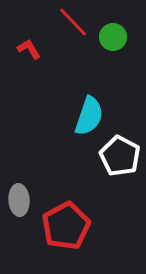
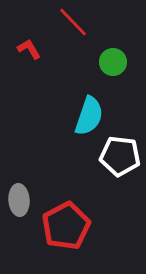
green circle: moved 25 px down
white pentagon: rotated 21 degrees counterclockwise
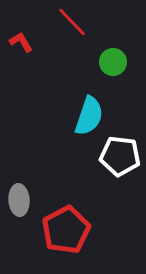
red line: moved 1 px left
red L-shape: moved 8 px left, 7 px up
red pentagon: moved 4 px down
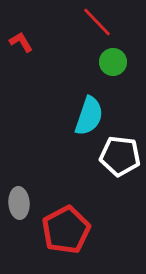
red line: moved 25 px right
gray ellipse: moved 3 px down
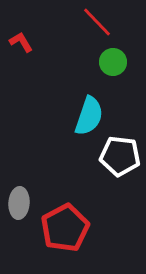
gray ellipse: rotated 8 degrees clockwise
red pentagon: moved 1 px left, 2 px up
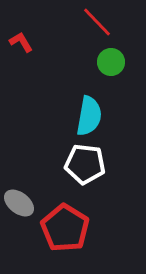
green circle: moved 2 px left
cyan semicircle: rotated 9 degrees counterclockwise
white pentagon: moved 35 px left, 8 px down
gray ellipse: rotated 56 degrees counterclockwise
red pentagon: rotated 12 degrees counterclockwise
